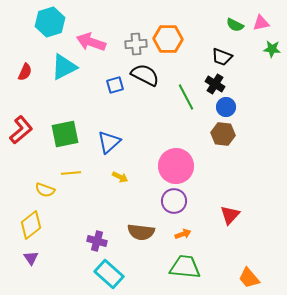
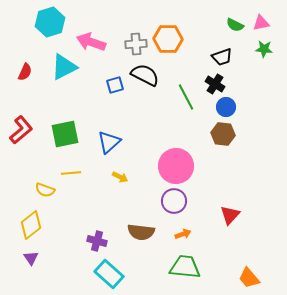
green star: moved 8 px left
black trapezoid: rotated 40 degrees counterclockwise
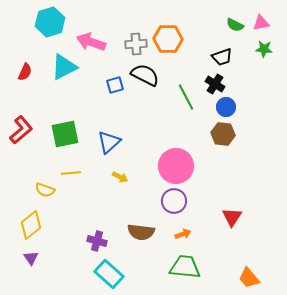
red triangle: moved 2 px right, 2 px down; rotated 10 degrees counterclockwise
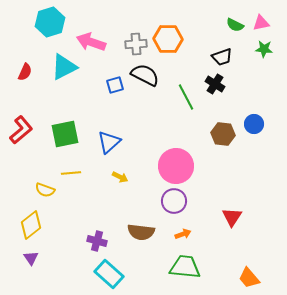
blue circle: moved 28 px right, 17 px down
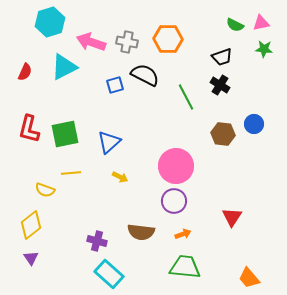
gray cross: moved 9 px left, 2 px up; rotated 15 degrees clockwise
black cross: moved 5 px right, 1 px down
red L-shape: moved 8 px right, 1 px up; rotated 144 degrees clockwise
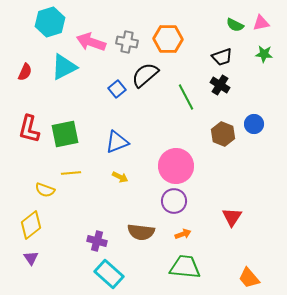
green star: moved 5 px down
black semicircle: rotated 68 degrees counterclockwise
blue square: moved 2 px right, 4 px down; rotated 24 degrees counterclockwise
brown hexagon: rotated 15 degrees clockwise
blue triangle: moved 8 px right; rotated 20 degrees clockwise
